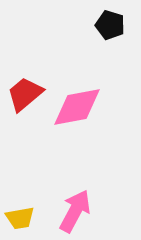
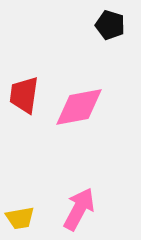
red trapezoid: moved 1 px left, 1 px down; rotated 42 degrees counterclockwise
pink diamond: moved 2 px right
pink arrow: moved 4 px right, 2 px up
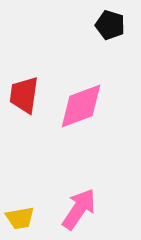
pink diamond: moved 2 px right, 1 px up; rotated 10 degrees counterclockwise
pink arrow: rotated 6 degrees clockwise
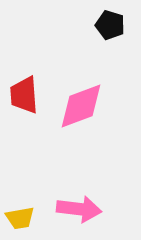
red trapezoid: rotated 12 degrees counterclockwise
pink arrow: rotated 63 degrees clockwise
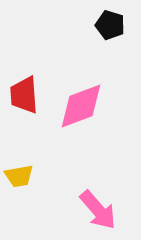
pink arrow: moved 19 px right, 1 px down; rotated 42 degrees clockwise
yellow trapezoid: moved 1 px left, 42 px up
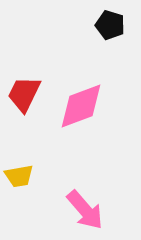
red trapezoid: moved 1 px up; rotated 30 degrees clockwise
pink arrow: moved 13 px left
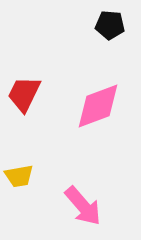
black pentagon: rotated 12 degrees counterclockwise
pink diamond: moved 17 px right
pink arrow: moved 2 px left, 4 px up
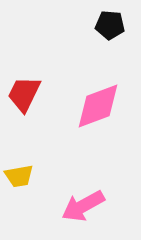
pink arrow: rotated 102 degrees clockwise
